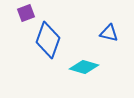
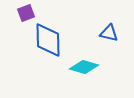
blue diamond: rotated 21 degrees counterclockwise
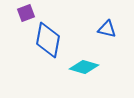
blue triangle: moved 2 px left, 4 px up
blue diamond: rotated 12 degrees clockwise
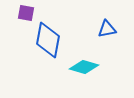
purple square: rotated 30 degrees clockwise
blue triangle: rotated 24 degrees counterclockwise
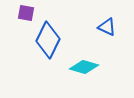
blue triangle: moved 2 px up; rotated 36 degrees clockwise
blue diamond: rotated 15 degrees clockwise
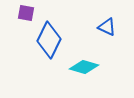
blue diamond: moved 1 px right
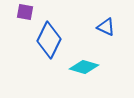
purple square: moved 1 px left, 1 px up
blue triangle: moved 1 px left
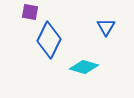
purple square: moved 5 px right
blue triangle: rotated 36 degrees clockwise
